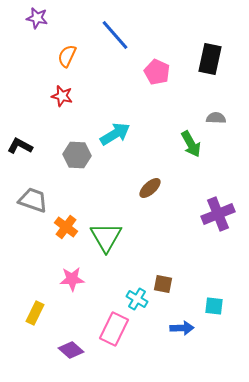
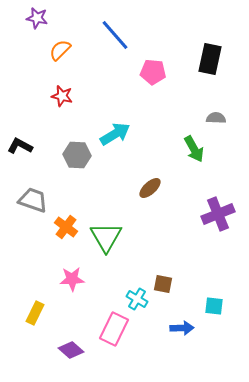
orange semicircle: moved 7 px left, 6 px up; rotated 20 degrees clockwise
pink pentagon: moved 4 px left; rotated 20 degrees counterclockwise
green arrow: moved 3 px right, 5 px down
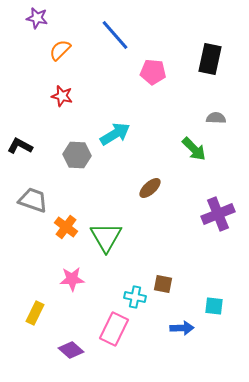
green arrow: rotated 16 degrees counterclockwise
cyan cross: moved 2 px left, 2 px up; rotated 20 degrees counterclockwise
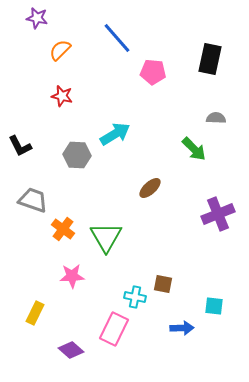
blue line: moved 2 px right, 3 px down
black L-shape: rotated 145 degrees counterclockwise
orange cross: moved 3 px left, 2 px down
pink star: moved 3 px up
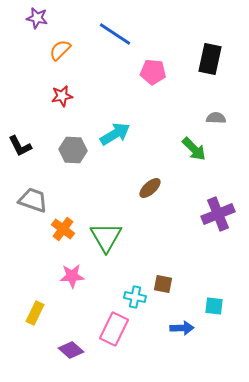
blue line: moved 2 px left, 4 px up; rotated 16 degrees counterclockwise
red star: rotated 25 degrees counterclockwise
gray hexagon: moved 4 px left, 5 px up
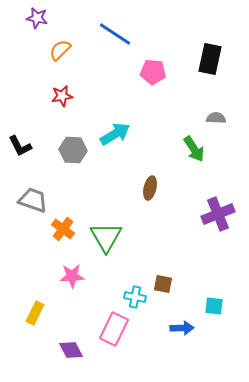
green arrow: rotated 12 degrees clockwise
brown ellipse: rotated 35 degrees counterclockwise
purple diamond: rotated 20 degrees clockwise
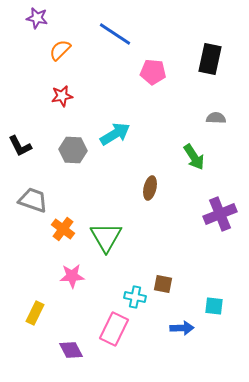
green arrow: moved 8 px down
purple cross: moved 2 px right
